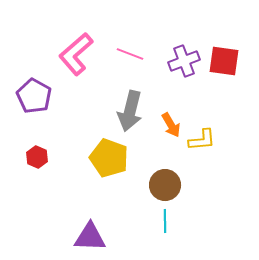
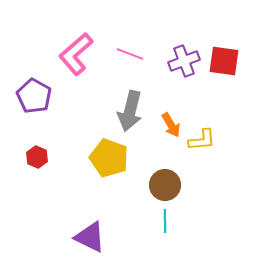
purple triangle: rotated 24 degrees clockwise
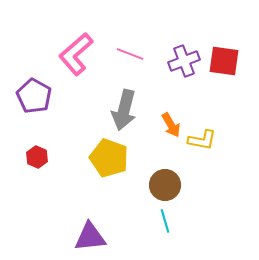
gray arrow: moved 6 px left, 1 px up
yellow L-shape: rotated 16 degrees clockwise
cyan line: rotated 15 degrees counterclockwise
purple triangle: rotated 32 degrees counterclockwise
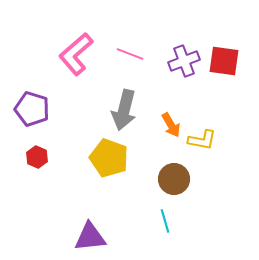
purple pentagon: moved 2 px left, 13 px down; rotated 12 degrees counterclockwise
brown circle: moved 9 px right, 6 px up
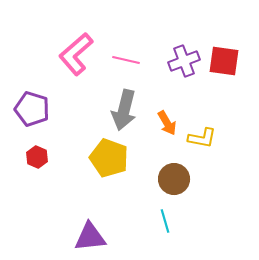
pink line: moved 4 px left, 6 px down; rotated 8 degrees counterclockwise
orange arrow: moved 4 px left, 2 px up
yellow L-shape: moved 2 px up
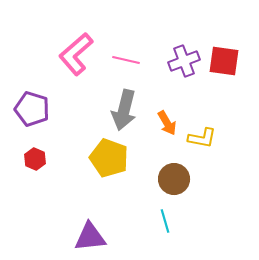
red hexagon: moved 2 px left, 2 px down
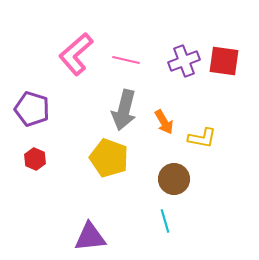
orange arrow: moved 3 px left, 1 px up
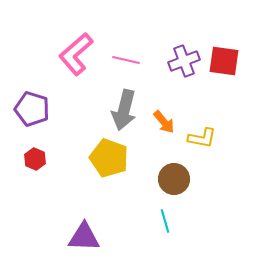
orange arrow: rotated 10 degrees counterclockwise
purple triangle: moved 6 px left; rotated 8 degrees clockwise
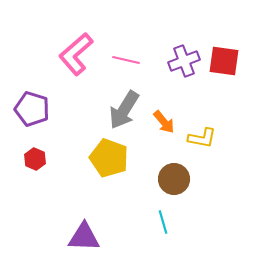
gray arrow: rotated 18 degrees clockwise
cyan line: moved 2 px left, 1 px down
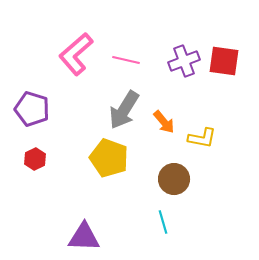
red hexagon: rotated 10 degrees clockwise
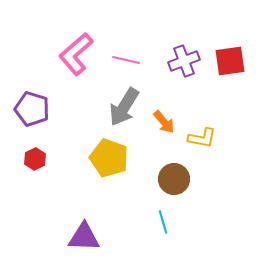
red square: moved 6 px right; rotated 16 degrees counterclockwise
gray arrow: moved 3 px up
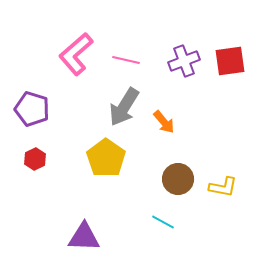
yellow L-shape: moved 21 px right, 49 px down
yellow pentagon: moved 3 px left; rotated 15 degrees clockwise
brown circle: moved 4 px right
cyan line: rotated 45 degrees counterclockwise
